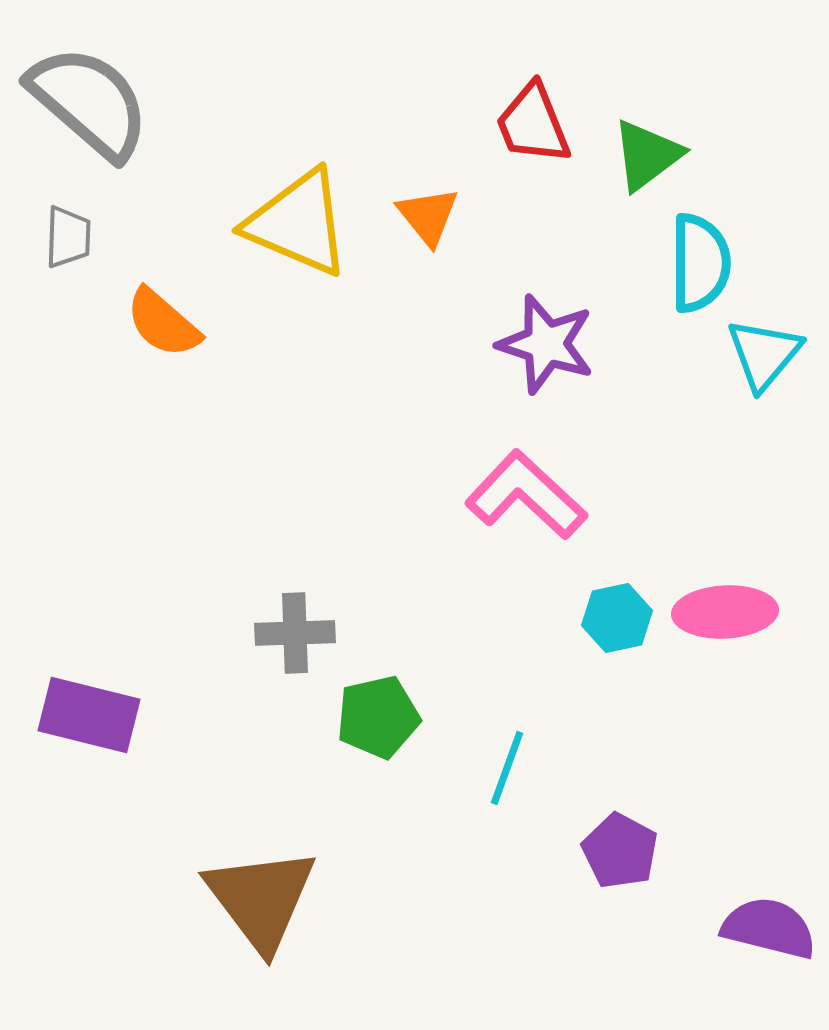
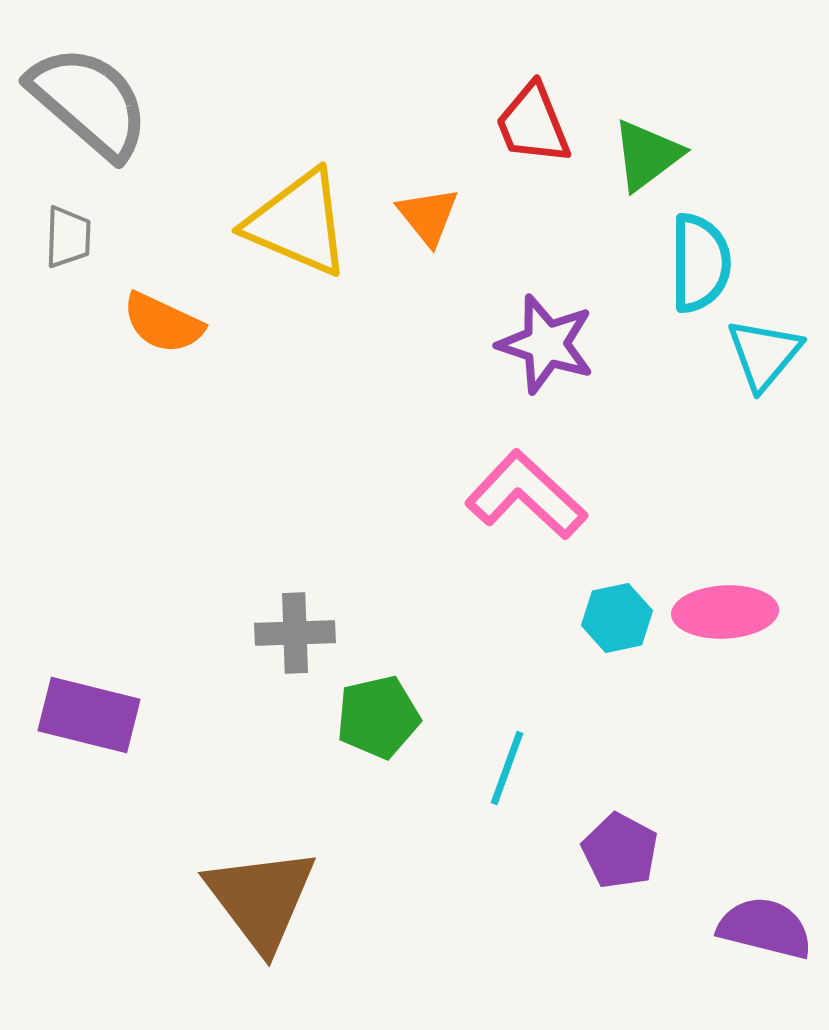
orange semicircle: rotated 16 degrees counterclockwise
purple semicircle: moved 4 px left
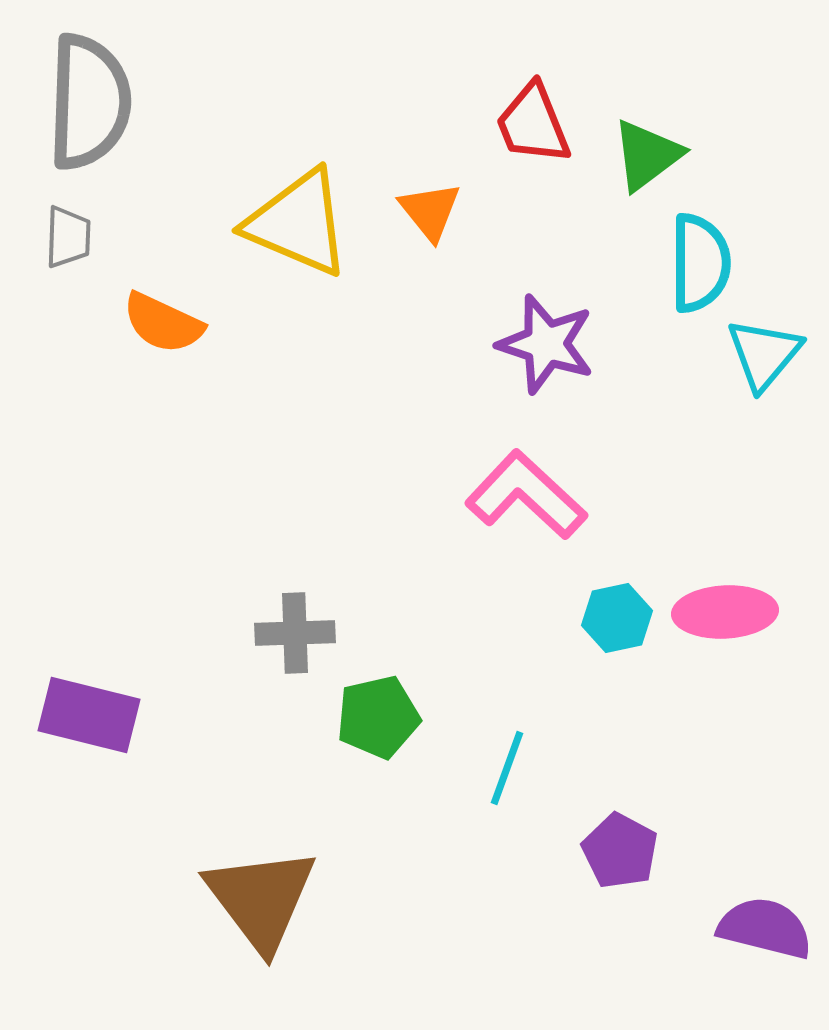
gray semicircle: rotated 51 degrees clockwise
orange triangle: moved 2 px right, 5 px up
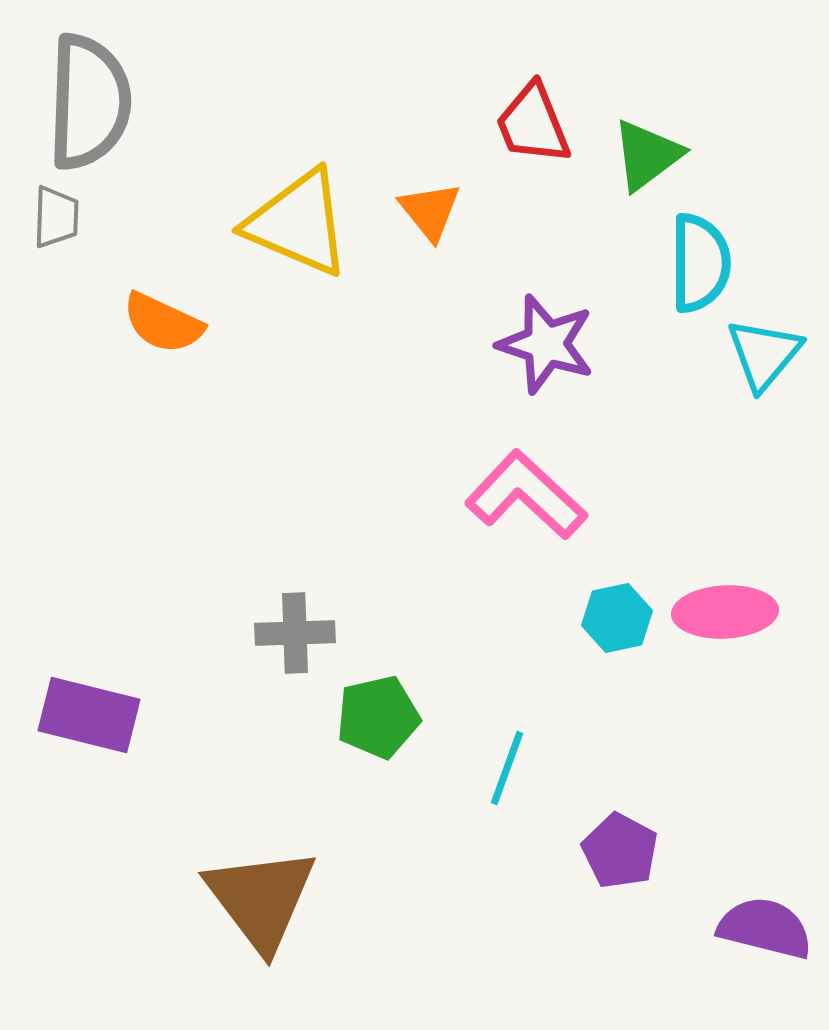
gray trapezoid: moved 12 px left, 20 px up
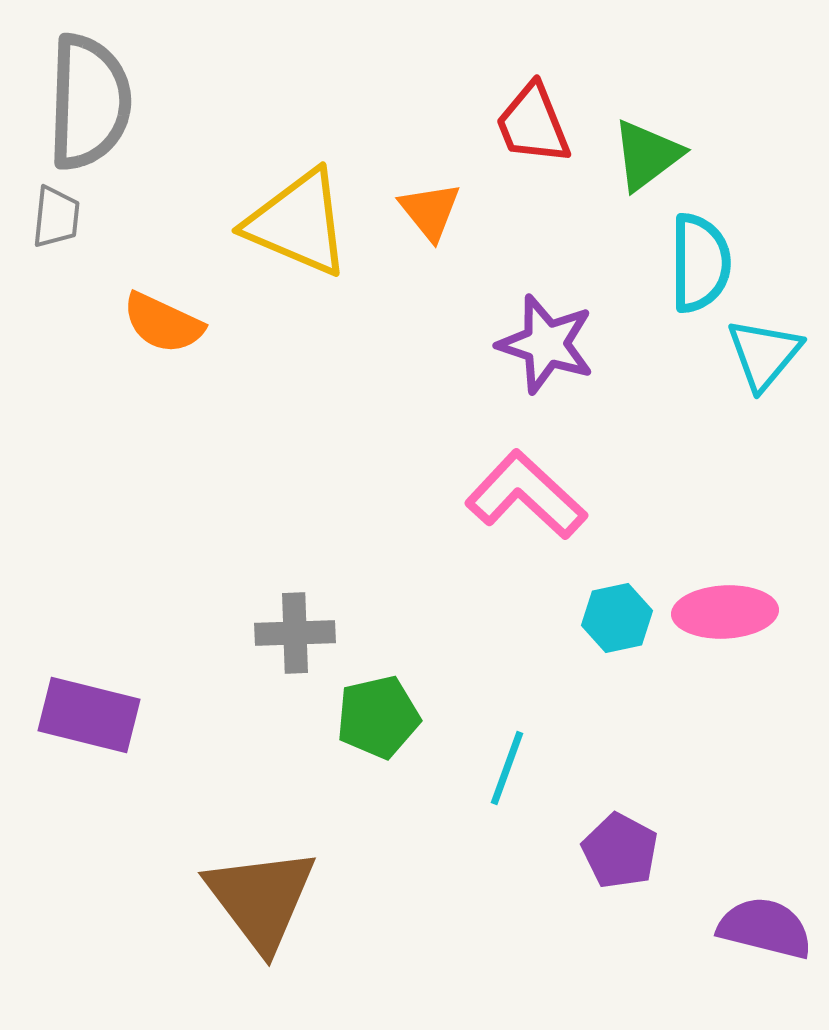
gray trapezoid: rotated 4 degrees clockwise
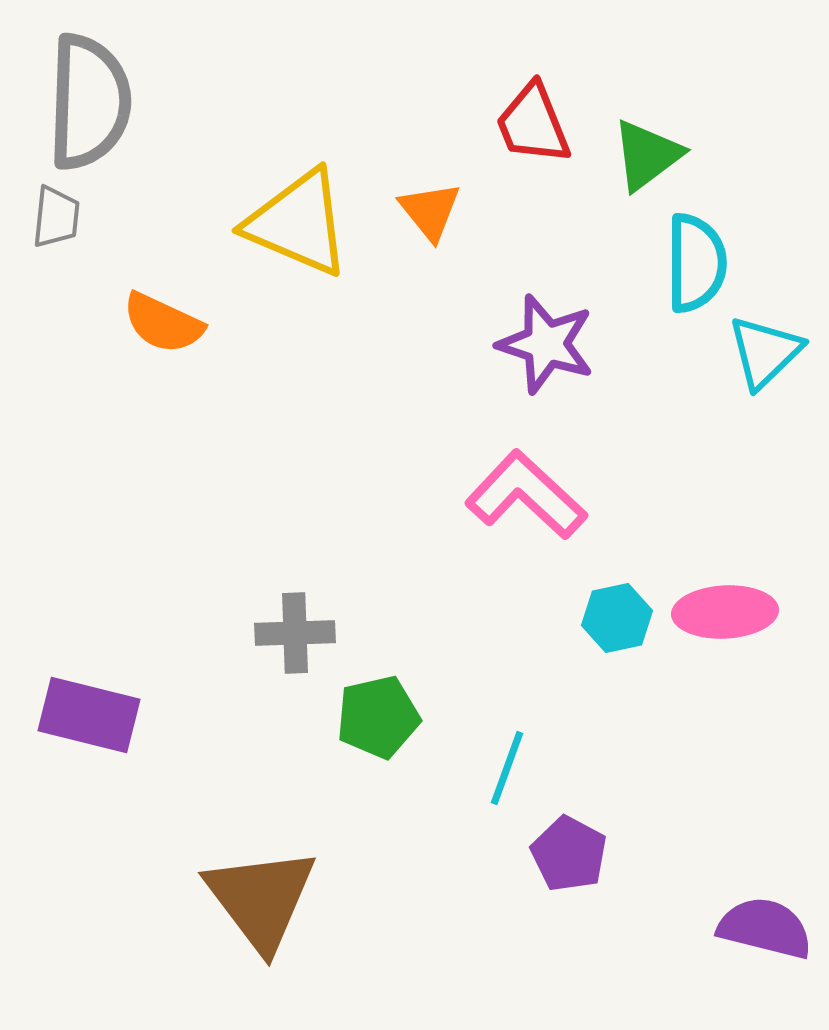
cyan semicircle: moved 4 px left
cyan triangle: moved 1 px right, 2 px up; rotated 6 degrees clockwise
purple pentagon: moved 51 px left, 3 px down
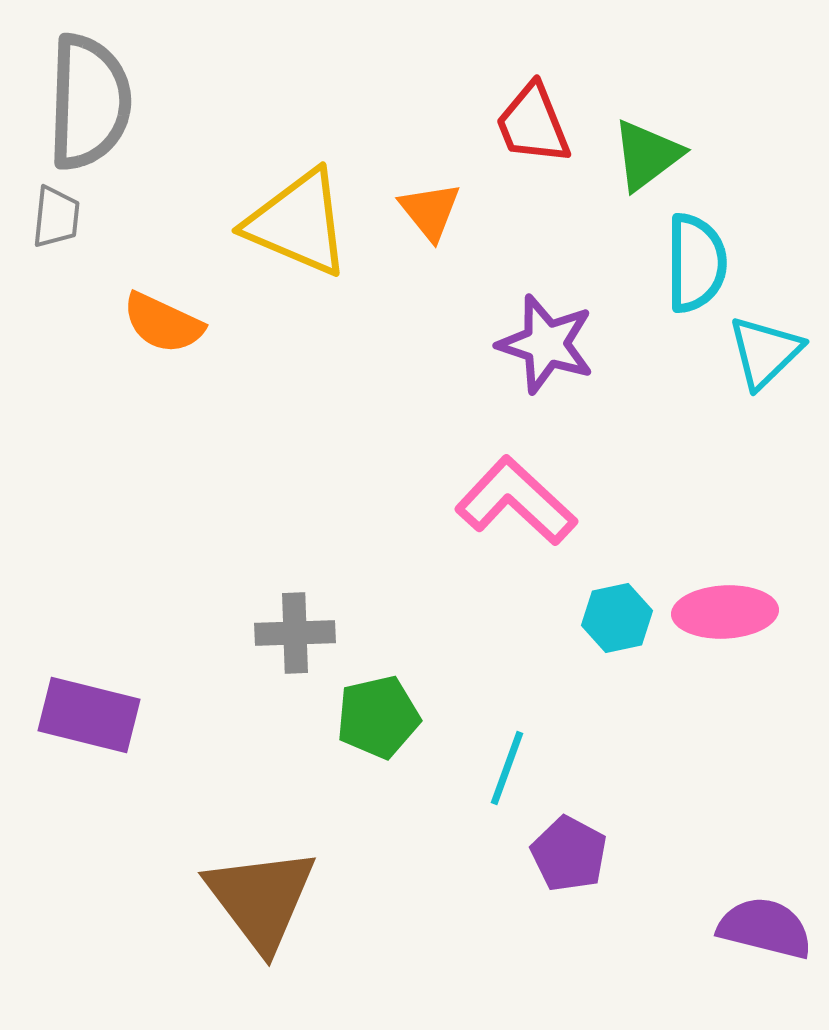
pink L-shape: moved 10 px left, 6 px down
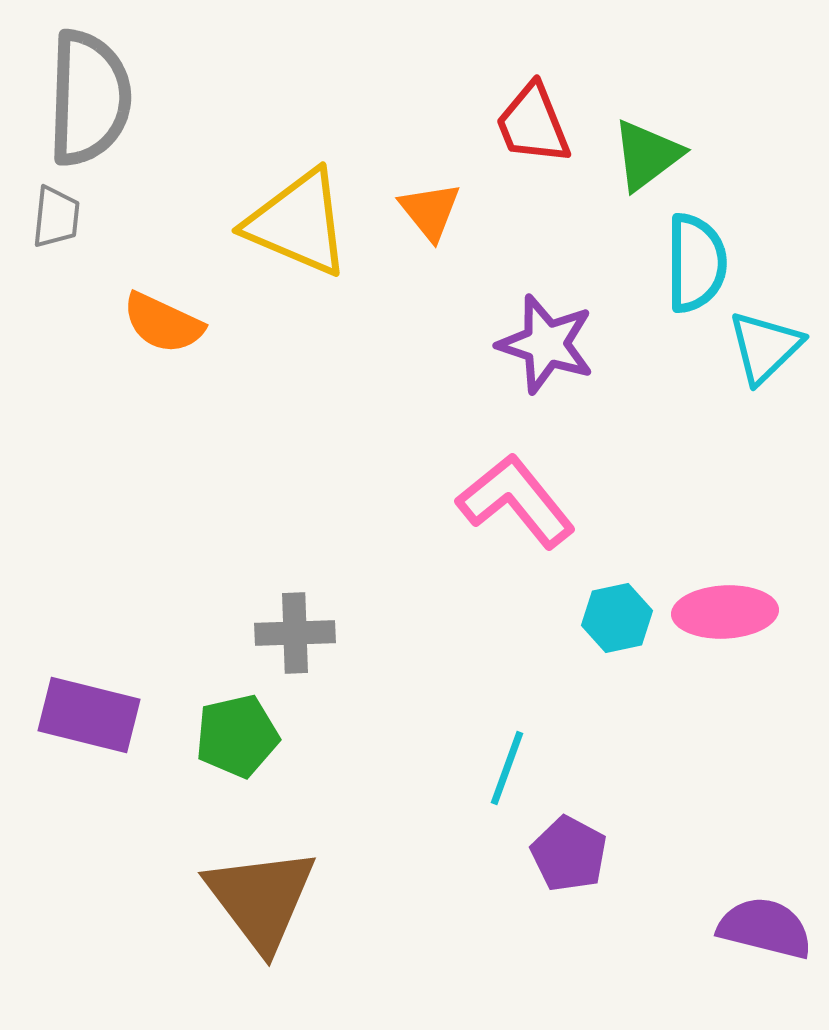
gray semicircle: moved 4 px up
cyan triangle: moved 5 px up
pink L-shape: rotated 8 degrees clockwise
green pentagon: moved 141 px left, 19 px down
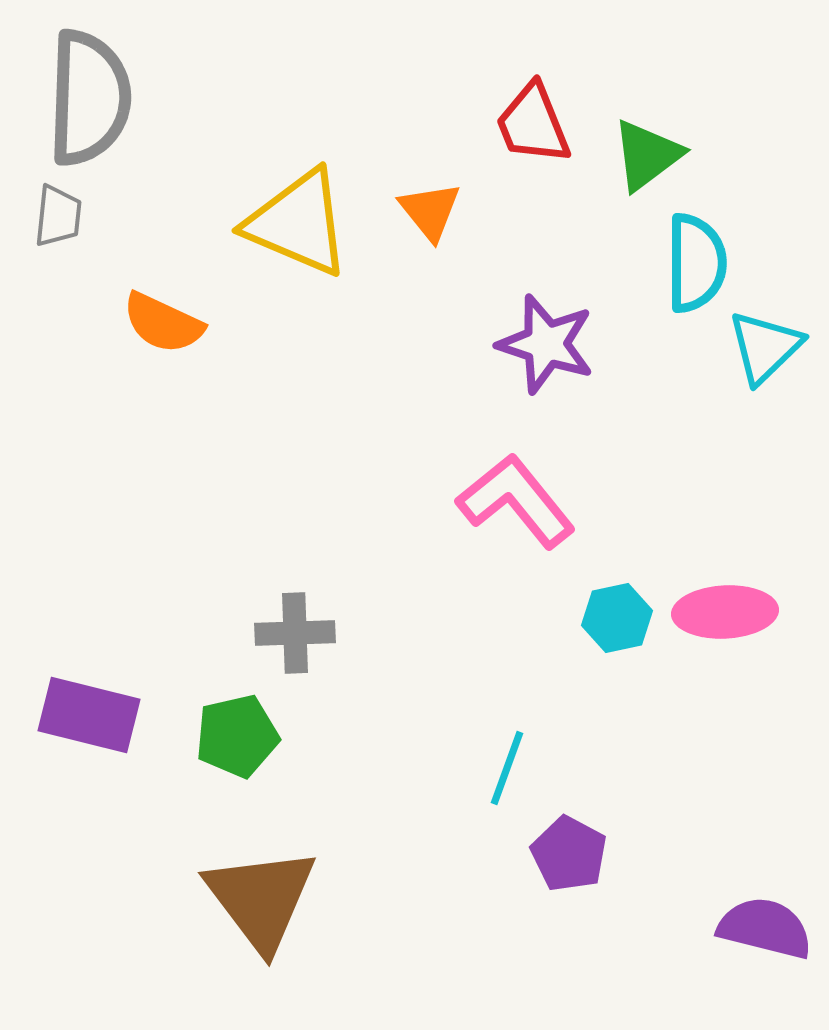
gray trapezoid: moved 2 px right, 1 px up
